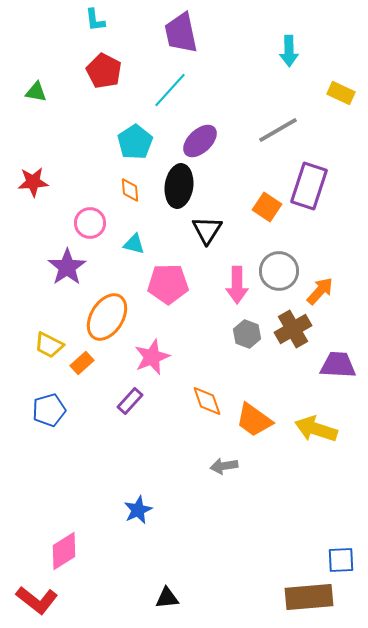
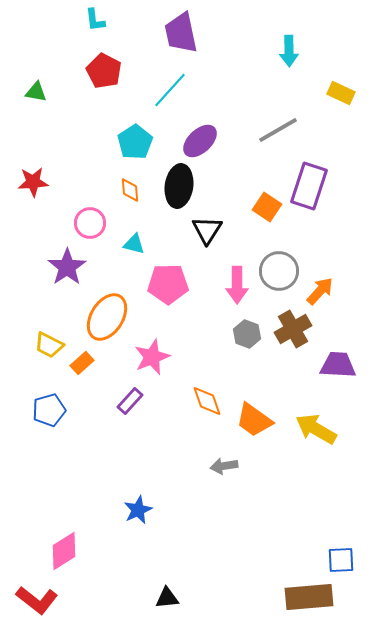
yellow arrow at (316, 429): rotated 12 degrees clockwise
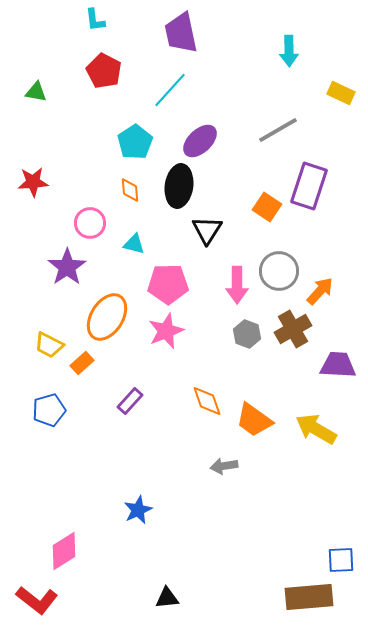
pink star at (152, 357): moved 14 px right, 26 px up
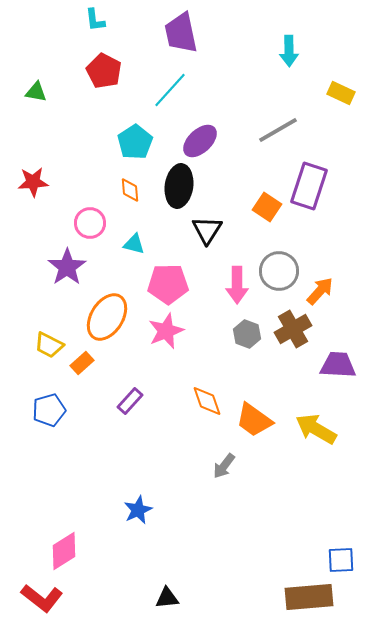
gray arrow at (224, 466): rotated 44 degrees counterclockwise
red L-shape at (37, 600): moved 5 px right, 2 px up
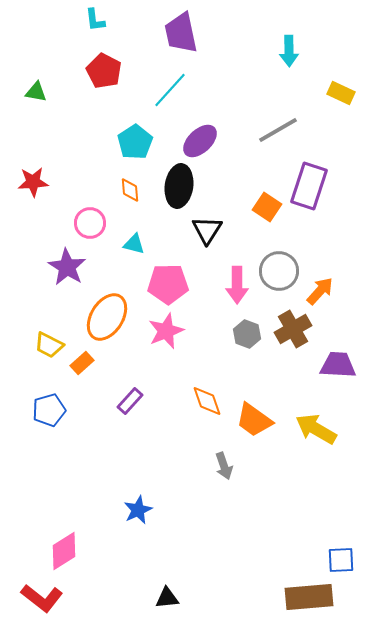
purple star at (67, 267): rotated 6 degrees counterclockwise
gray arrow at (224, 466): rotated 56 degrees counterclockwise
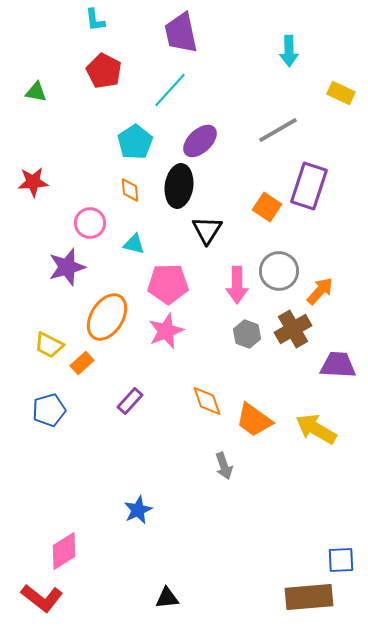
purple star at (67, 267): rotated 24 degrees clockwise
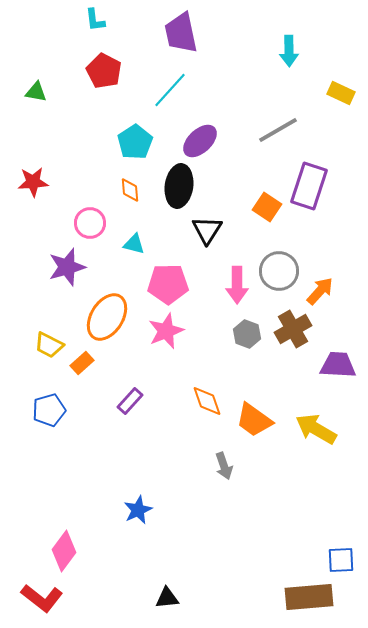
pink diamond at (64, 551): rotated 21 degrees counterclockwise
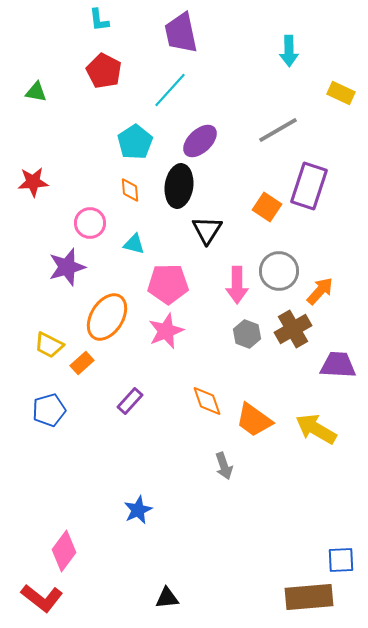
cyan L-shape at (95, 20): moved 4 px right
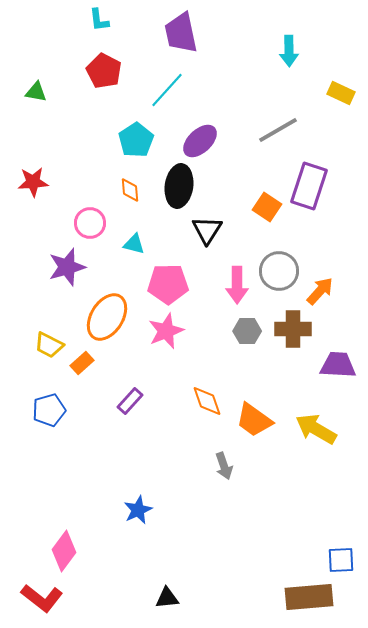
cyan line at (170, 90): moved 3 px left
cyan pentagon at (135, 142): moved 1 px right, 2 px up
brown cross at (293, 329): rotated 30 degrees clockwise
gray hexagon at (247, 334): moved 3 px up; rotated 20 degrees counterclockwise
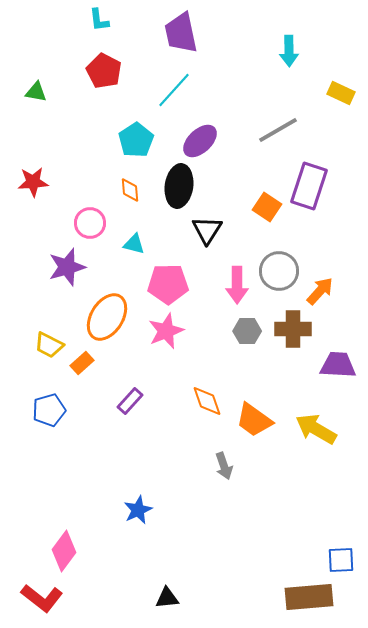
cyan line at (167, 90): moved 7 px right
